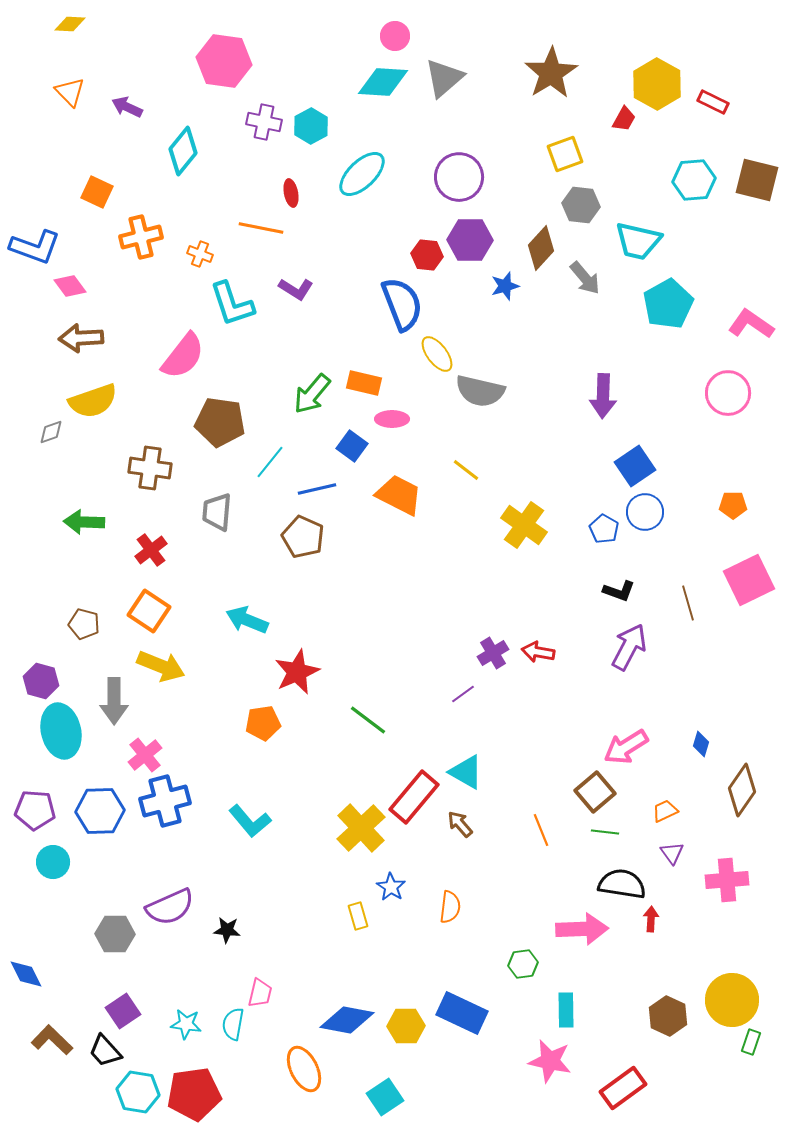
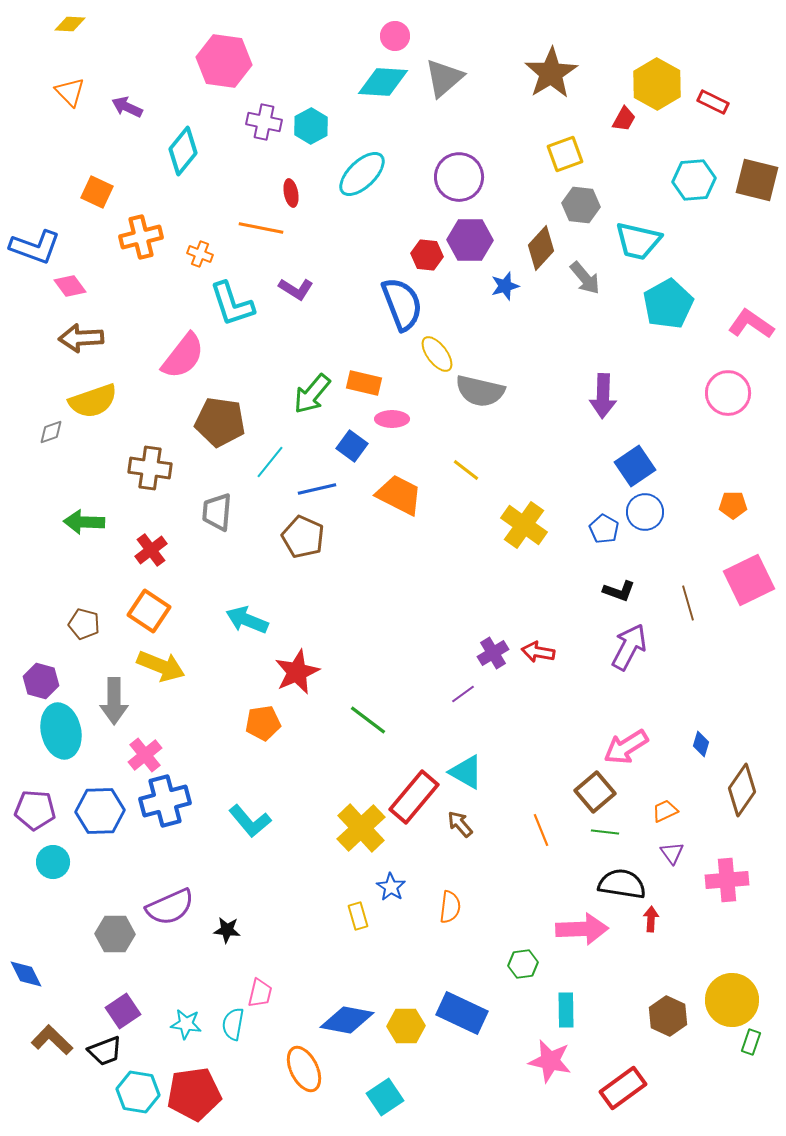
black trapezoid at (105, 1051): rotated 69 degrees counterclockwise
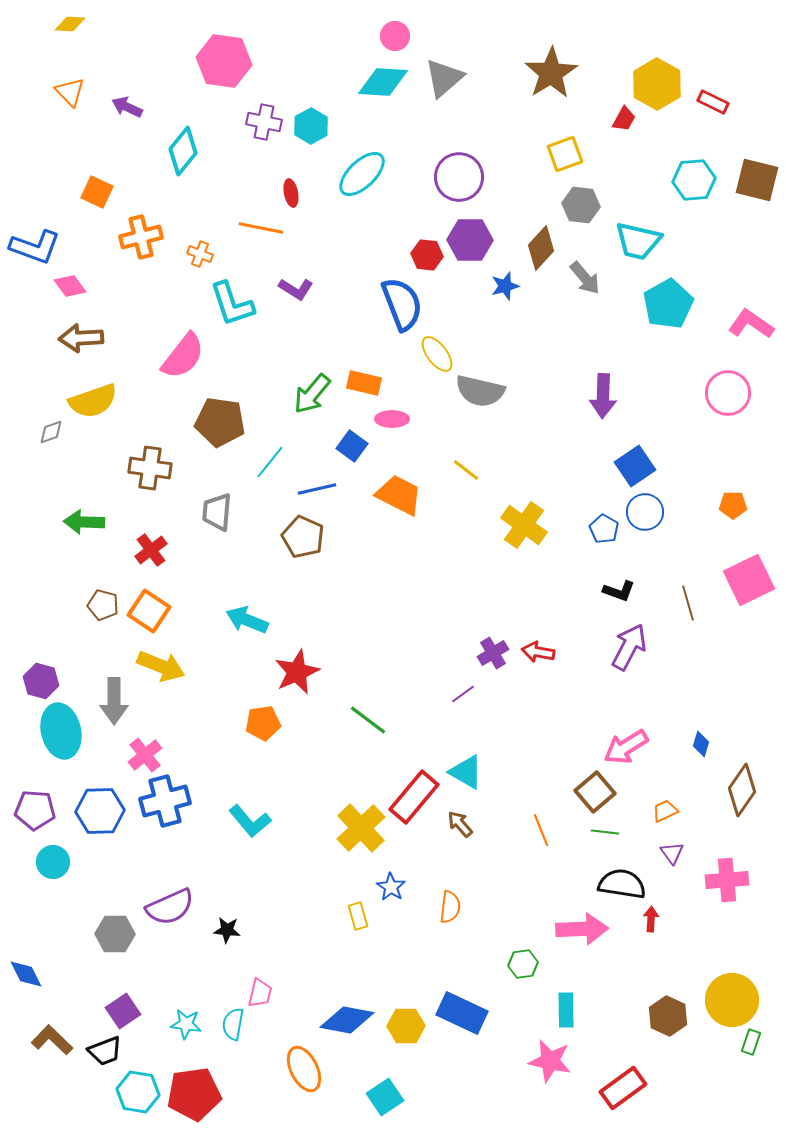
brown pentagon at (84, 624): moved 19 px right, 19 px up
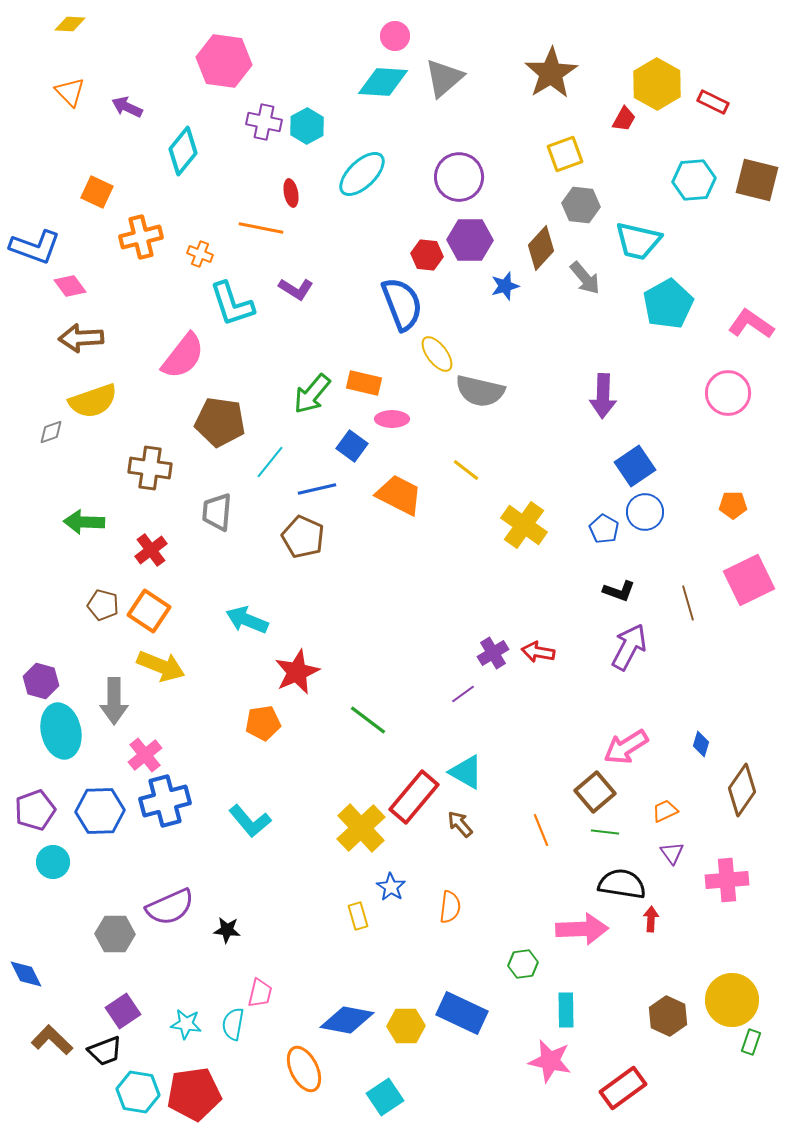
cyan hexagon at (311, 126): moved 4 px left
purple pentagon at (35, 810): rotated 24 degrees counterclockwise
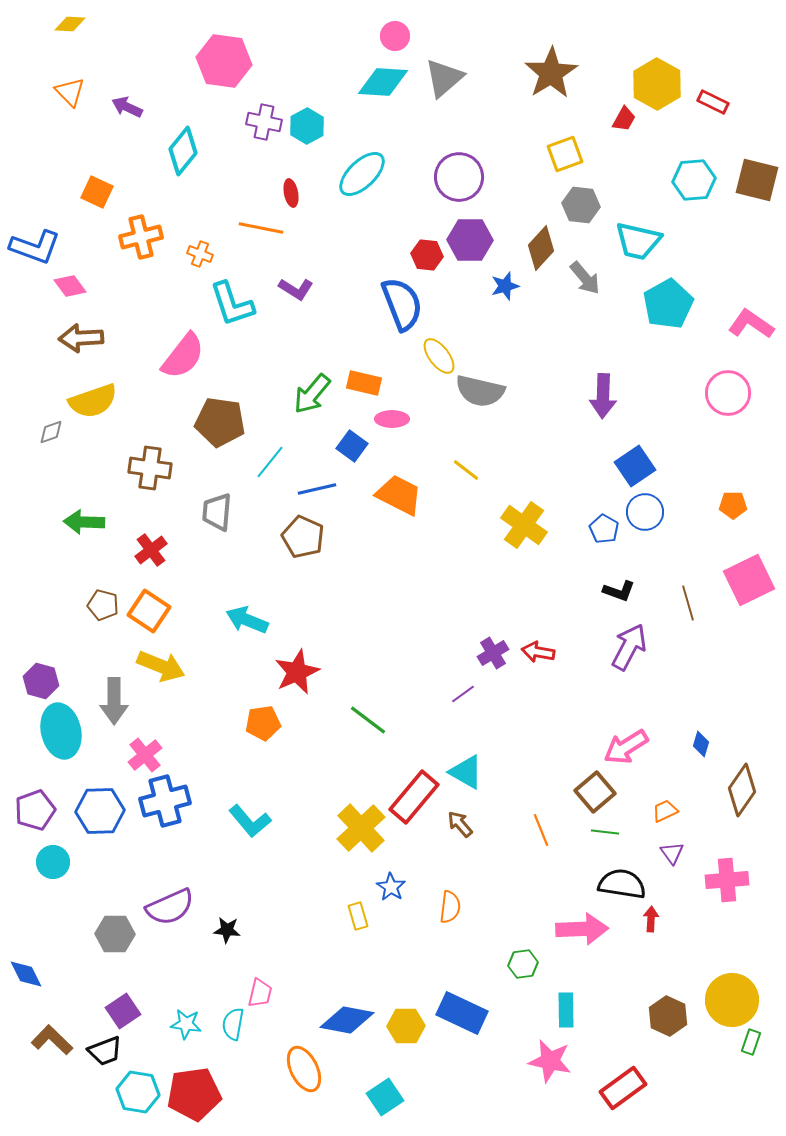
yellow ellipse at (437, 354): moved 2 px right, 2 px down
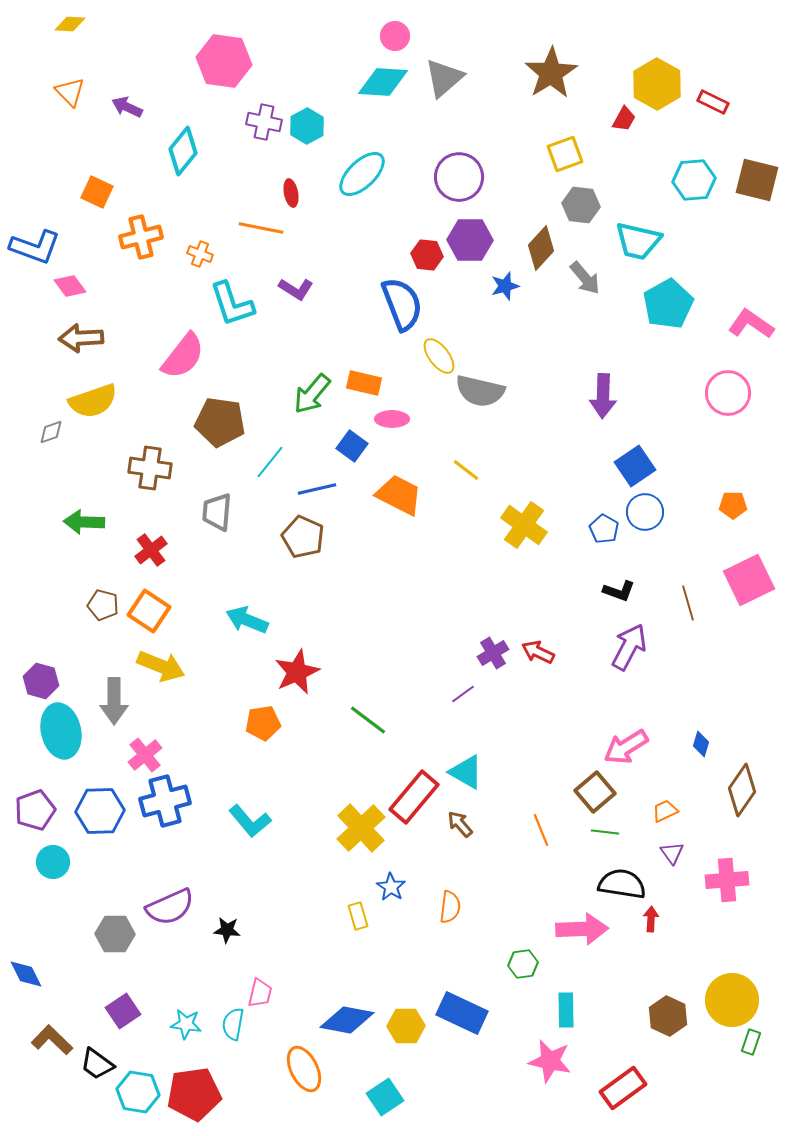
red arrow at (538, 652): rotated 16 degrees clockwise
black trapezoid at (105, 1051): moved 8 px left, 13 px down; rotated 57 degrees clockwise
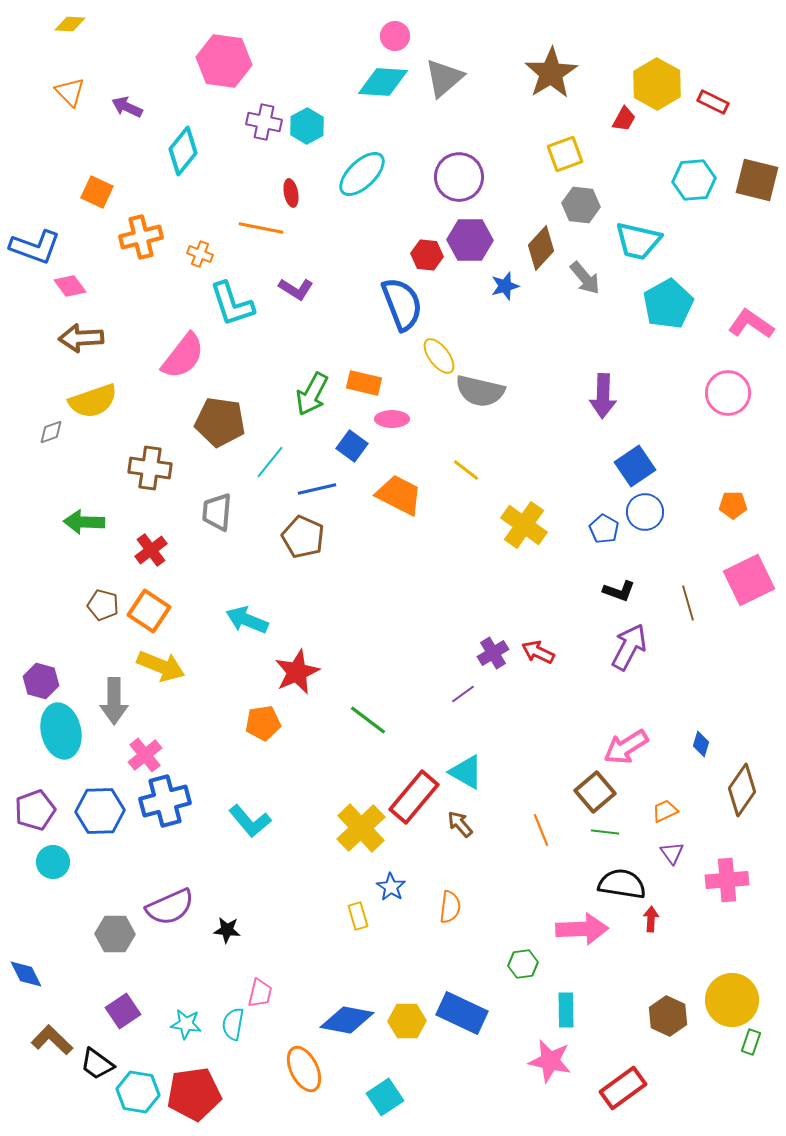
green arrow at (312, 394): rotated 12 degrees counterclockwise
yellow hexagon at (406, 1026): moved 1 px right, 5 px up
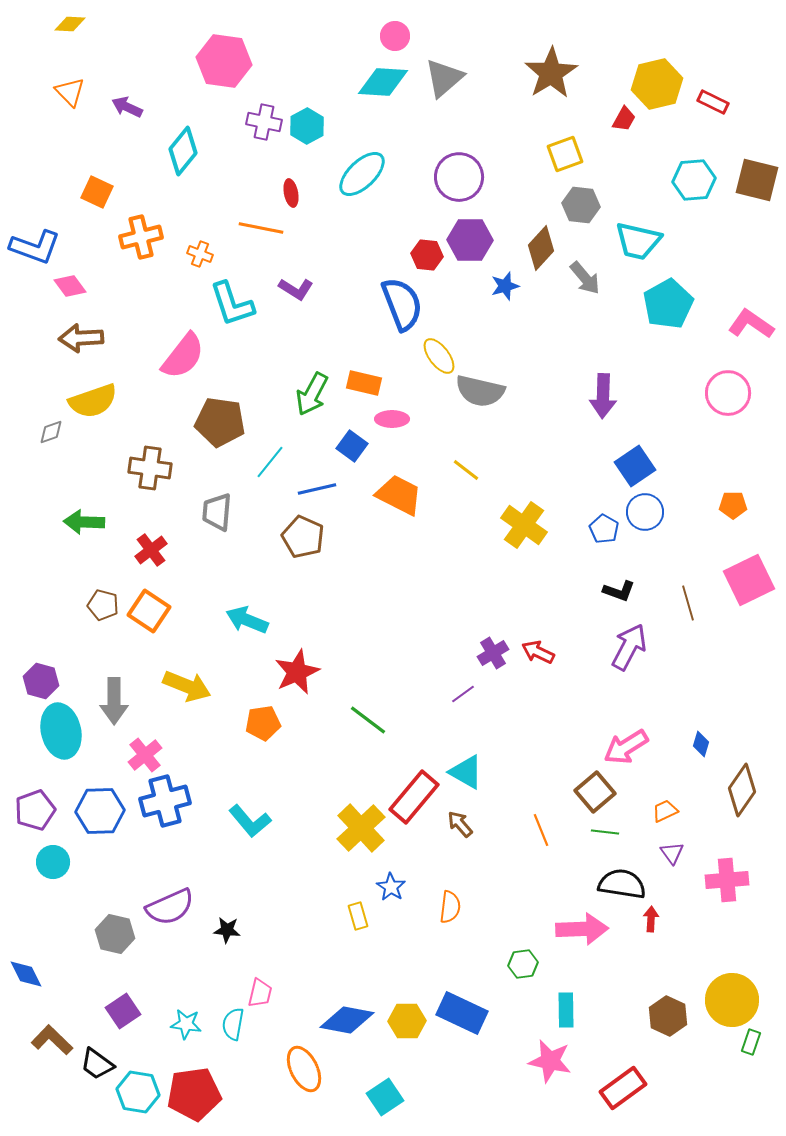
yellow hexagon at (657, 84): rotated 18 degrees clockwise
yellow arrow at (161, 666): moved 26 px right, 20 px down
gray hexagon at (115, 934): rotated 12 degrees clockwise
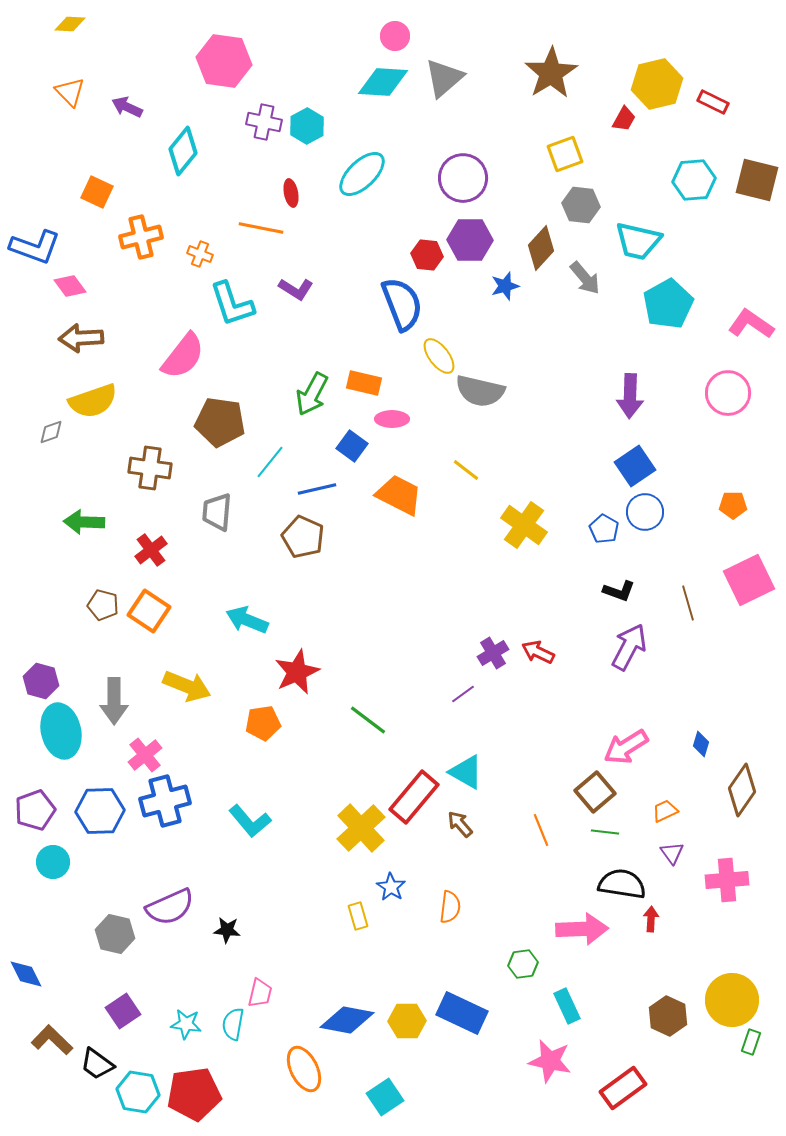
purple circle at (459, 177): moved 4 px right, 1 px down
purple arrow at (603, 396): moved 27 px right
cyan rectangle at (566, 1010): moved 1 px right, 4 px up; rotated 24 degrees counterclockwise
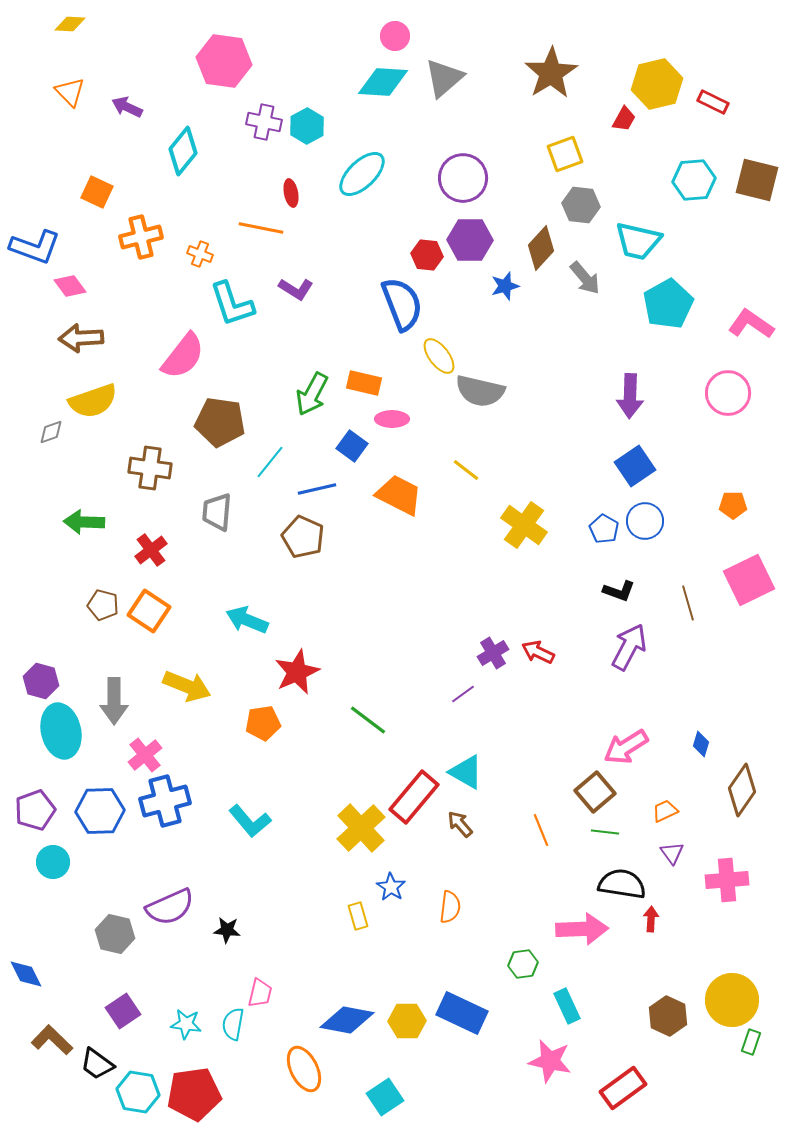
blue circle at (645, 512): moved 9 px down
